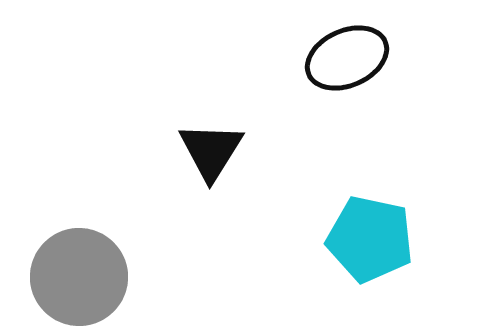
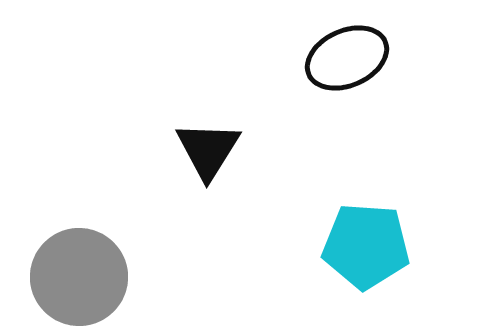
black triangle: moved 3 px left, 1 px up
cyan pentagon: moved 4 px left, 7 px down; rotated 8 degrees counterclockwise
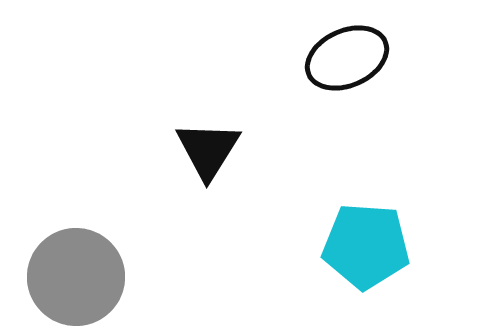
gray circle: moved 3 px left
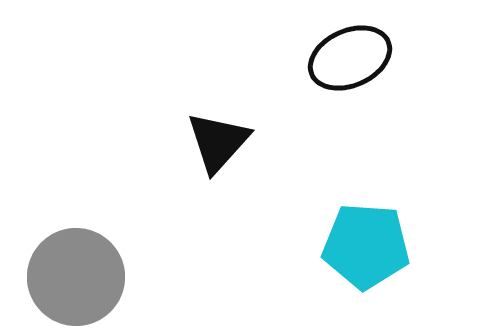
black ellipse: moved 3 px right
black triangle: moved 10 px right, 8 px up; rotated 10 degrees clockwise
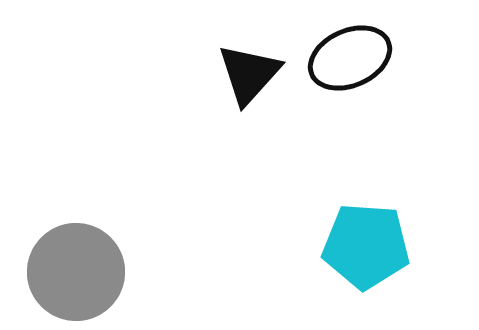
black triangle: moved 31 px right, 68 px up
gray circle: moved 5 px up
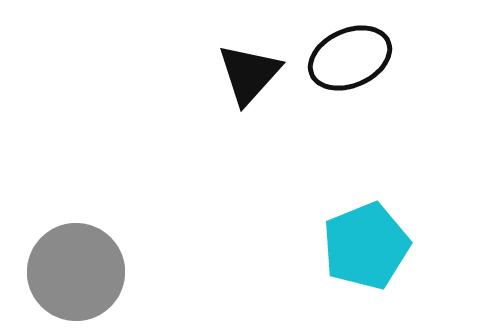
cyan pentagon: rotated 26 degrees counterclockwise
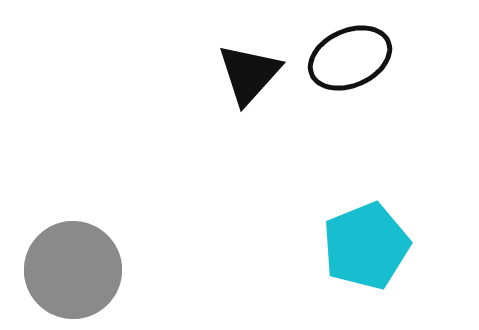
gray circle: moved 3 px left, 2 px up
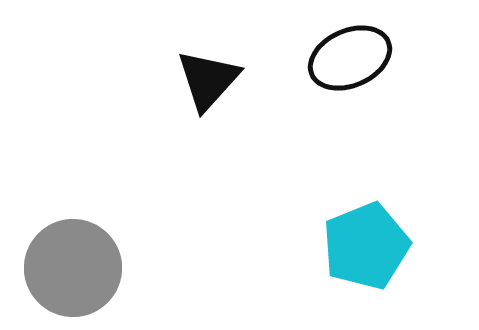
black triangle: moved 41 px left, 6 px down
gray circle: moved 2 px up
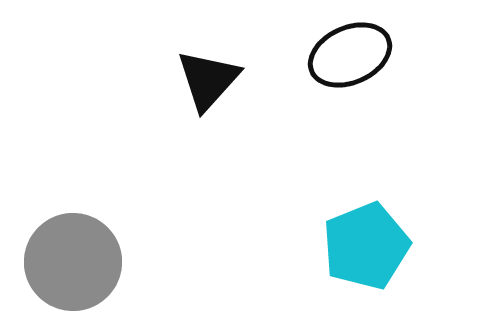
black ellipse: moved 3 px up
gray circle: moved 6 px up
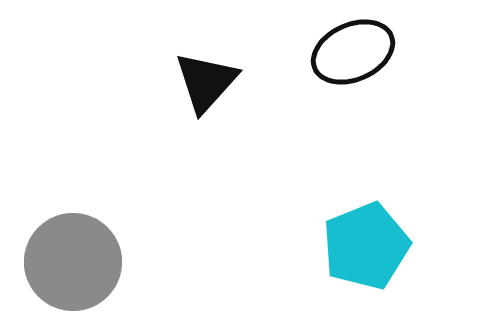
black ellipse: moved 3 px right, 3 px up
black triangle: moved 2 px left, 2 px down
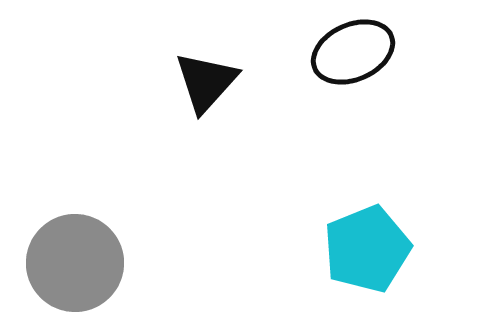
cyan pentagon: moved 1 px right, 3 px down
gray circle: moved 2 px right, 1 px down
